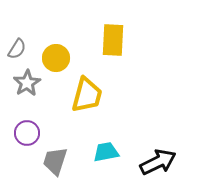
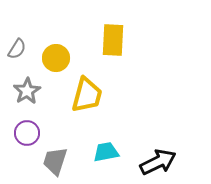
gray star: moved 8 px down
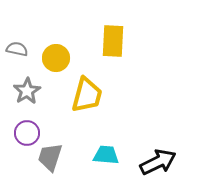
yellow rectangle: moved 1 px down
gray semicircle: rotated 110 degrees counterclockwise
cyan trapezoid: moved 3 px down; rotated 16 degrees clockwise
gray trapezoid: moved 5 px left, 4 px up
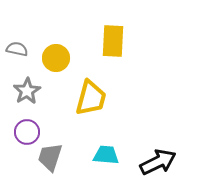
yellow trapezoid: moved 4 px right, 3 px down
purple circle: moved 1 px up
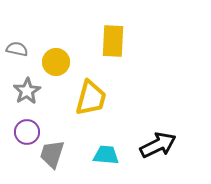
yellow circle: moved 4 px down
gray trapezoid: moved 2 px right, 3 px up
black arrow: moved 17 px up
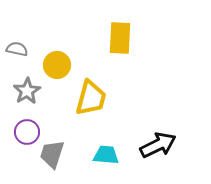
yellow rectangle: moved 7 px right, 3 px up
yellow circle: moved 1 px right, 3 px down
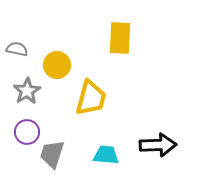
black arrow: rotated 24 degrees clockwise
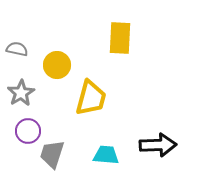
gray star: moved 6 px left, 2 px down
purple circle: moved 1 px right, 1 px up
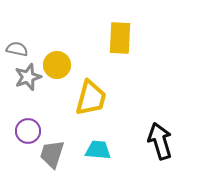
gray star: moved 7 px right, 16 px up; rotated 12 degrees clockwise
black arrow: moved 2 px right, 4 px up; rotated 105 degrees counterclockwise
cyan trapezoid: moved 8 px left, 5 px up
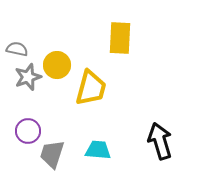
yellow trapezoid: moved 10 px up
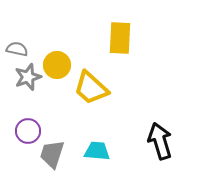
yellow trapezoid: rotated 117 degrees clockwise
cyan trapezoid: moved 1 px left, 1 px down
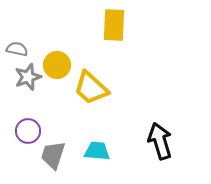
yellow rectangle: moved 6 px left, 13 px up
gray trapezoid: moved 1 px right, 1 px down
